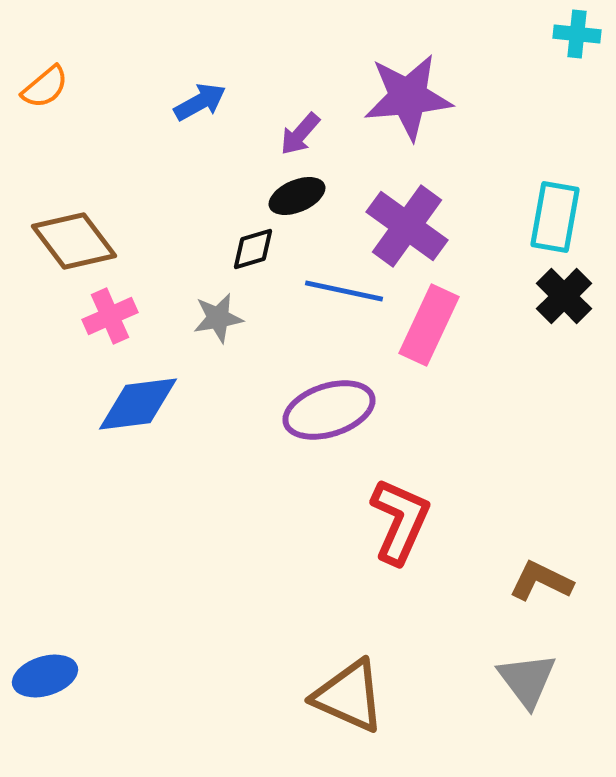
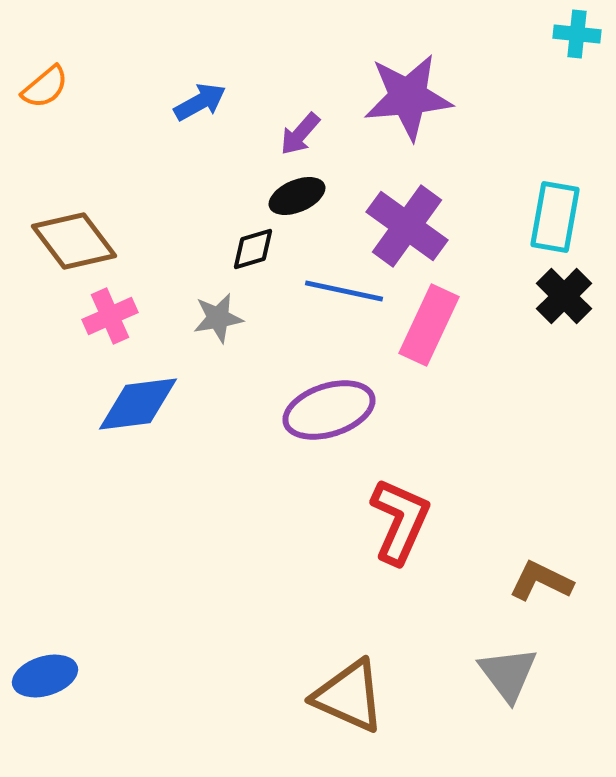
gray triangle: moved 19 px left, 6 px up
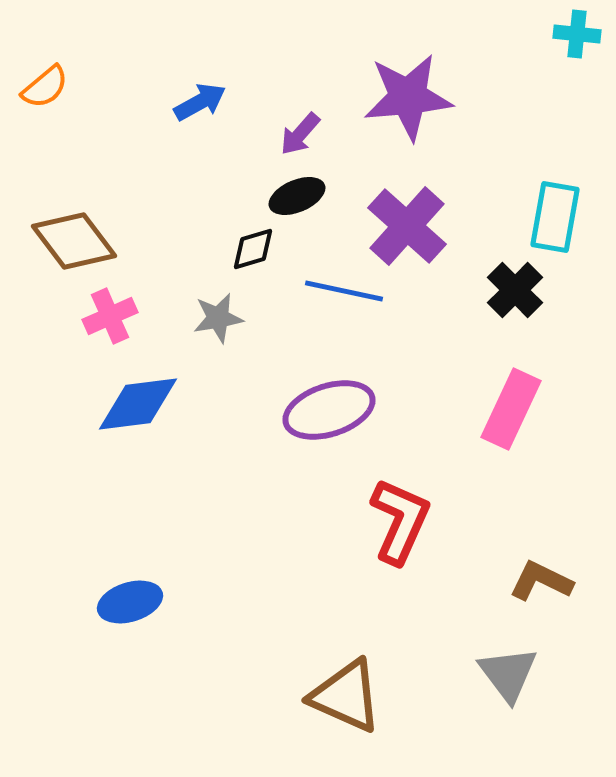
purple cross: rotated 6 degrees clockwise
black cross: moved 49 px left, 6 px up
pink rectangle: moved 82 px right, 84 px down
blue ellipse: moved 85 px right, 74 px up
brown triangle: moved 3 px left
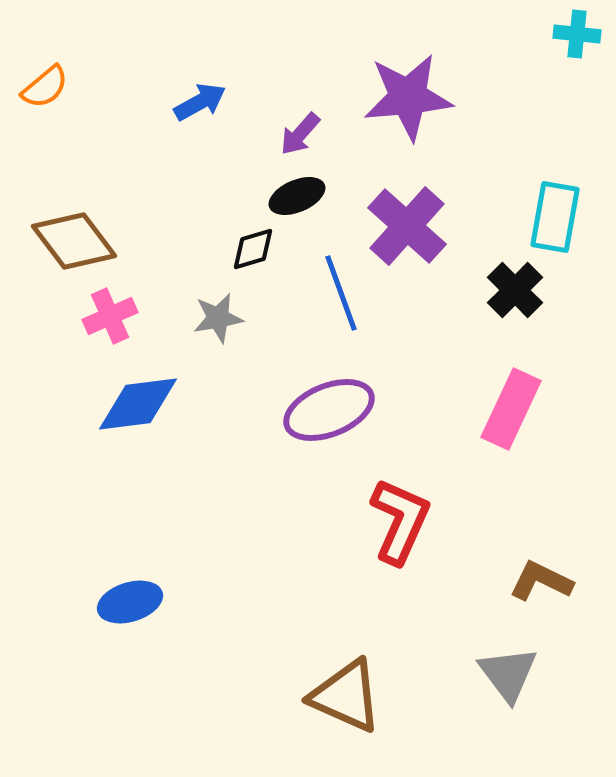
blue line: moved 3 px left, 2 px down; rotated 58 degrees clockwise
purple ellipse: rotated 4 degrees counterclockwise
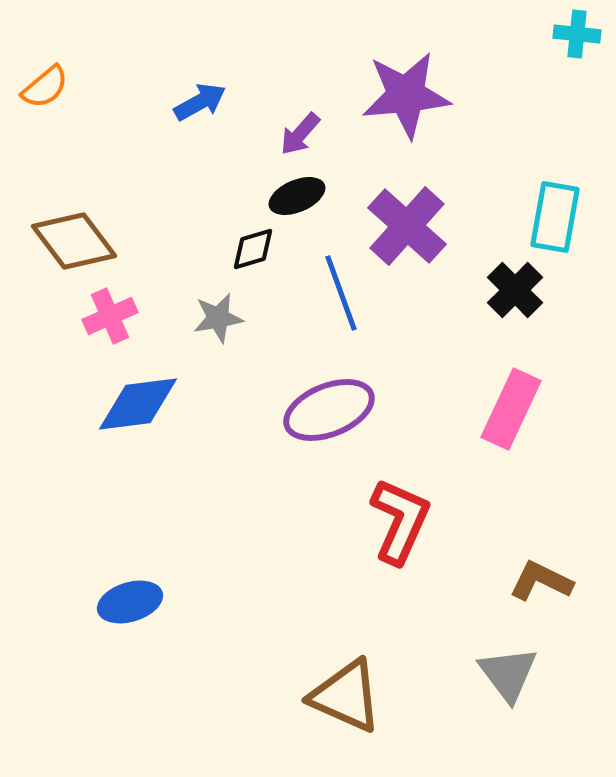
purple star: moved 2 px left, 2 px up
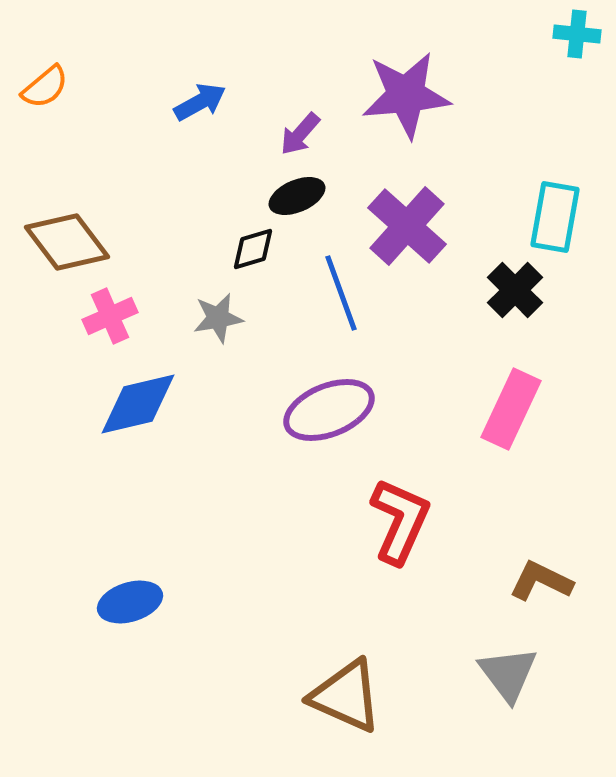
brown diamond: moved 7 px left, 1 px down
blue diamond: rotated 6 degrees counterclockwise
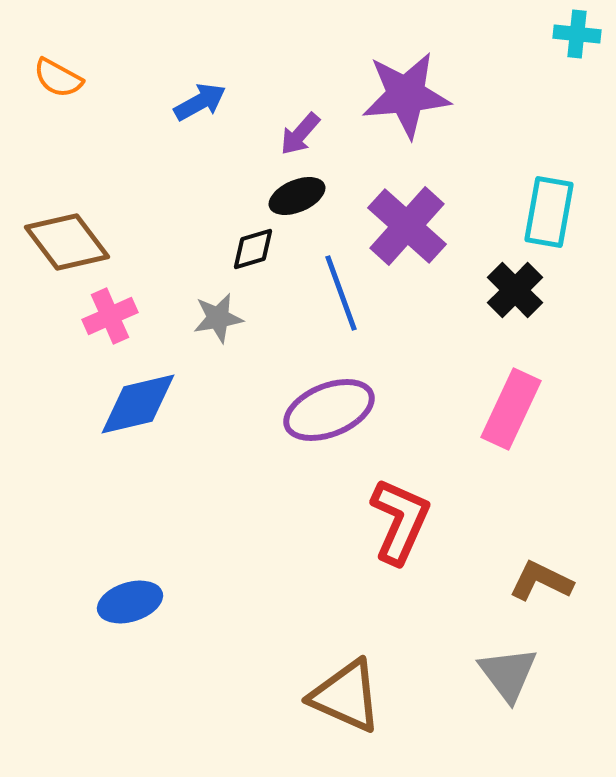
orange semicircle: moved 13 px right, 9 px up; rotated 69 degrees clockwise
cyan rectangle: moved 6 px left, 5 px up
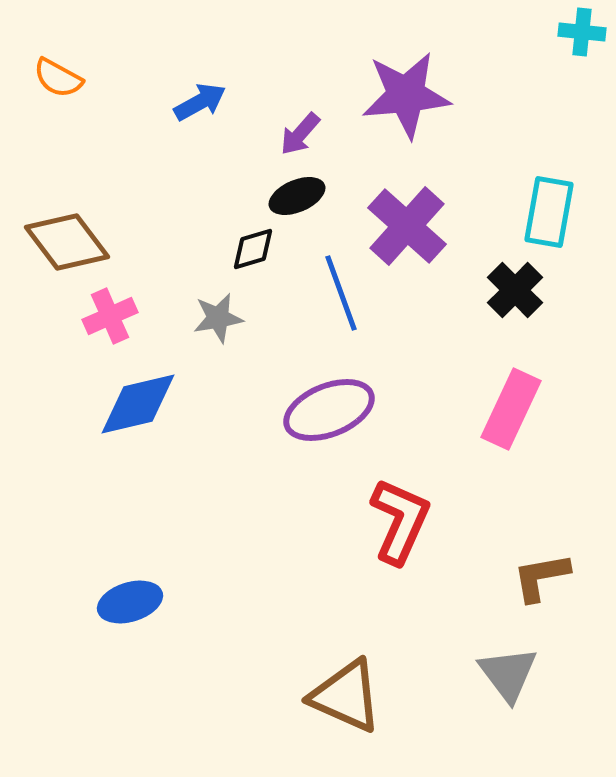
cyan cross: moved 5 px right, 2 px up
brown L-shape: moved 4 px up; rotated 36 degrees counterclockwise
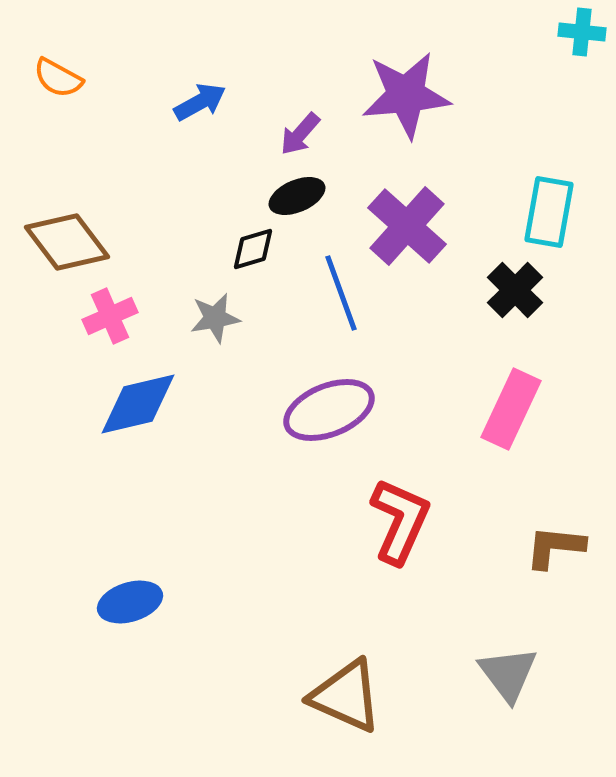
gray star: moved 3 px left
brown L-shape: moved 14 px right, 30 px up; rotated 16 degrees clockwise
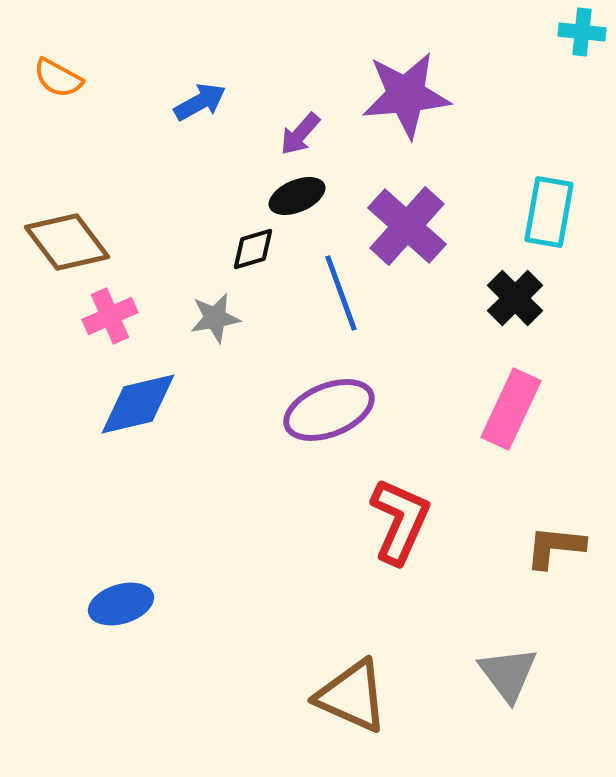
black cross: moved 8 px down
blue ellipse: moved 9 px left, 2 px down
brown triangle: moved 6 px right
